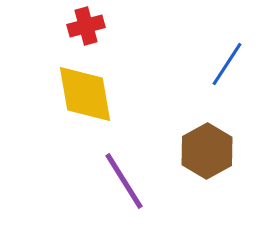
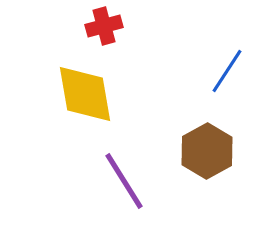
red cross: moved 18 px right
blue line: moved 7 px down
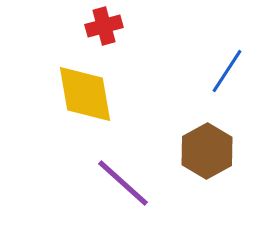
purple line: moved 1 px left, 2 px down; rotated 16 degrees counterclockwise
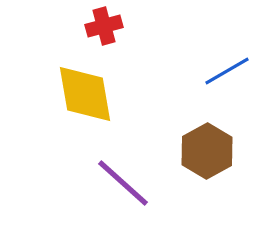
blue line: rotated 27 degrees clockwise
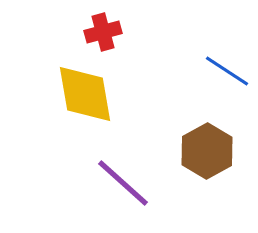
red cross: moved 1 px left, 6 px down
blue line: rotated 63 degrees clockwise
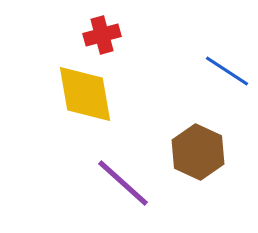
red cross: moved 1 px left, 3 px down
brown hexagon: moved 9 px left, 1 px down; rotated 6 degrees counterclockwise
